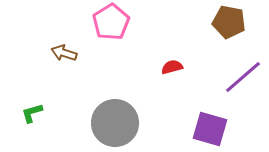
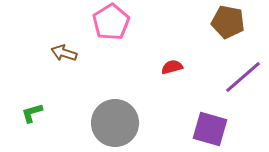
brown pentagon: moved 1 px left
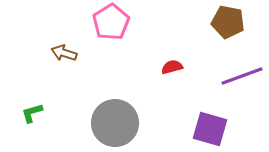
purple line: moved 1 px left, 1 px up; rotated 21 degrees clockwise
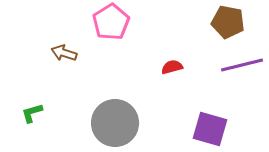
purple line: moved 11 px up; rotated 6 degrees clockwise
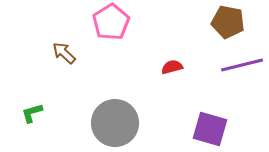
brown arrow: rotated 25 degrees clockwise
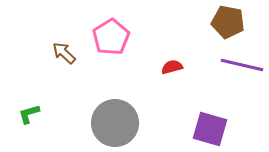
pink pentagon: moved 15 px down
purple line: rotated 27 degrees clockwise
green L-shape: moved 3 px left, 1 px down
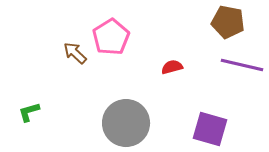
brown arrow: moved 11 px right
green L-shape: moved 2 px up
gray circle: moved 11 px right
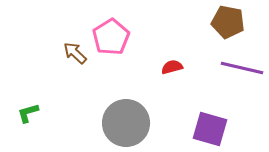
purple line: moved 3 px down
green L-shape: moved 1 px left, 1 px down
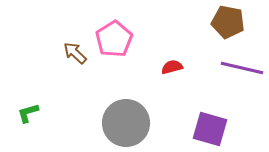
pink pentagon: moved 3 px right, 2 px down
